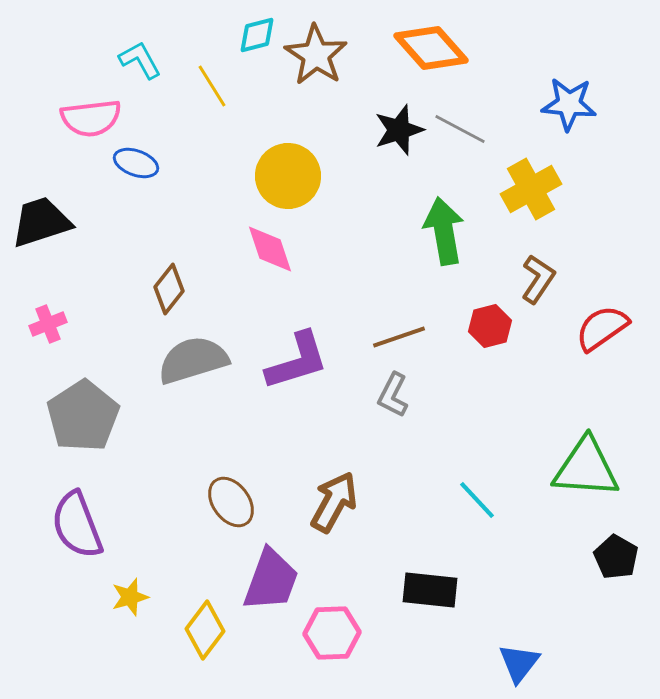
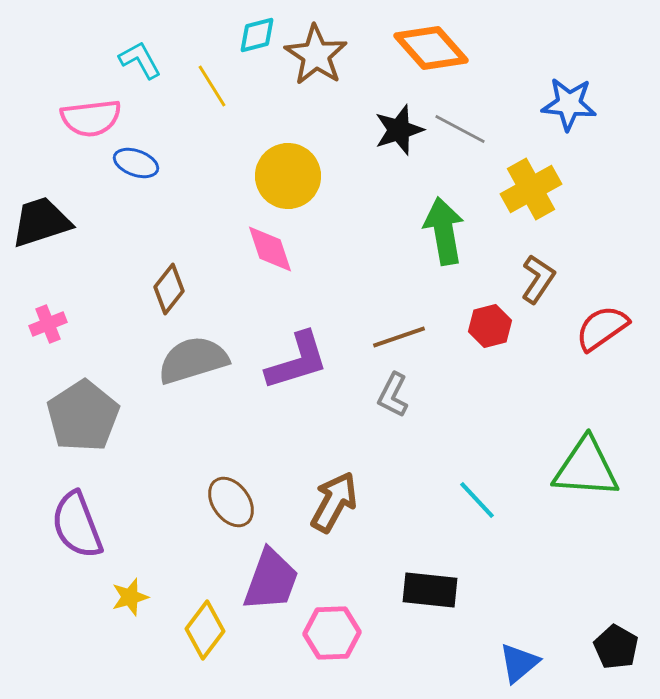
black pentagon: moved 90 px down
blue triangle: rotated 12 degrees clockwise
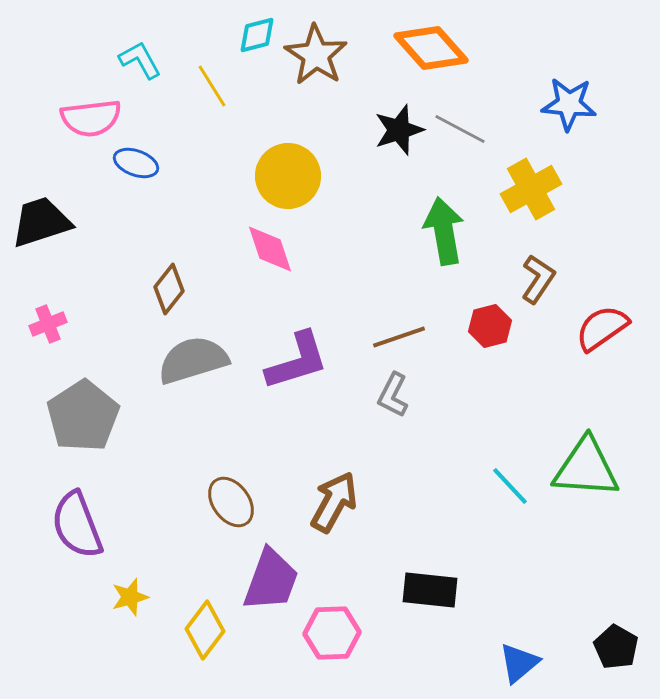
cyan line: moved 33 px right, 14 px up
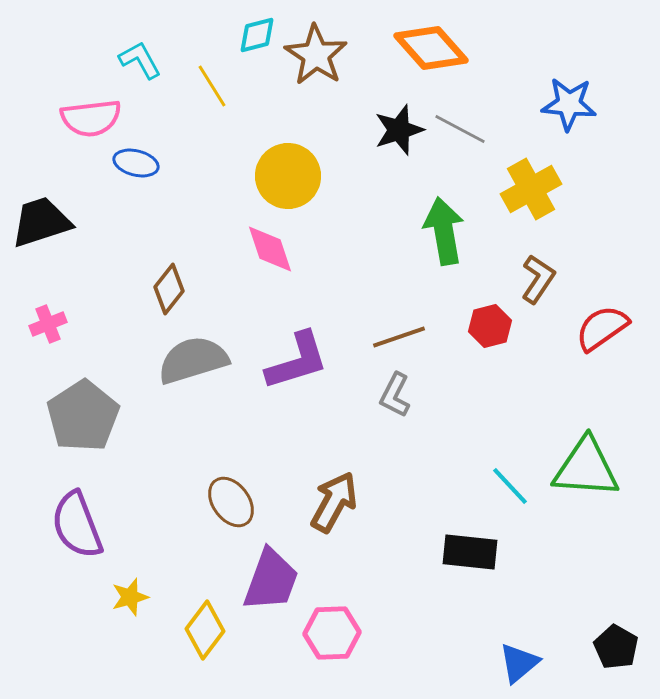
blue ellipse: rotated 6 degrees counterclockwise
gray L-shape: moved 2 px right
black rectangle: moved 40 px right, 38 px up
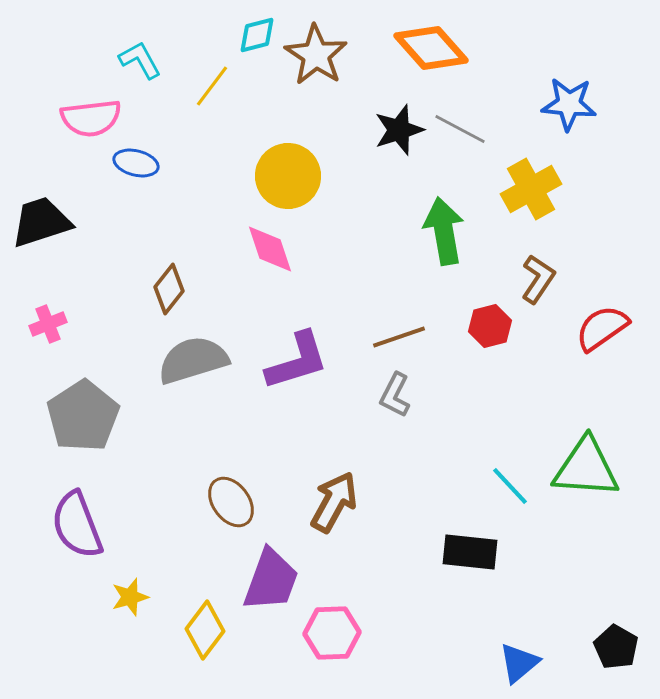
yellow line: rotated 69 degrees clockwise
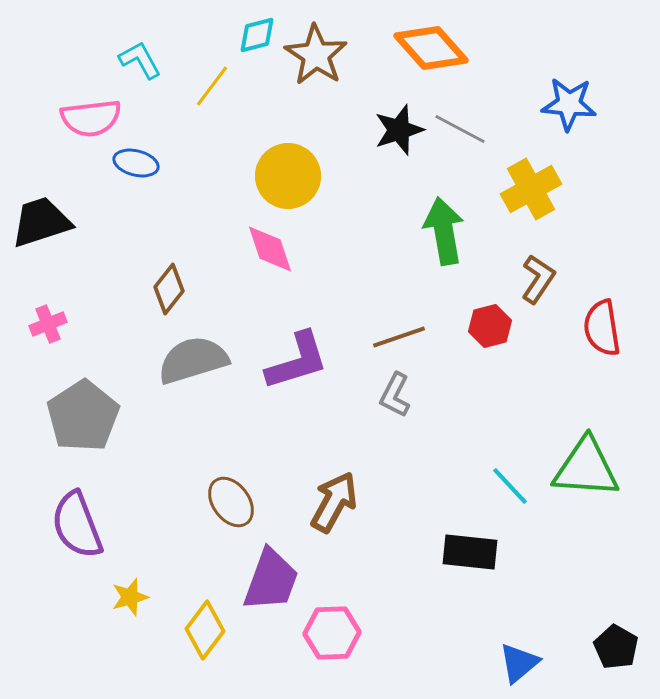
red semicircle: rotated 64 degrees counterclockwise
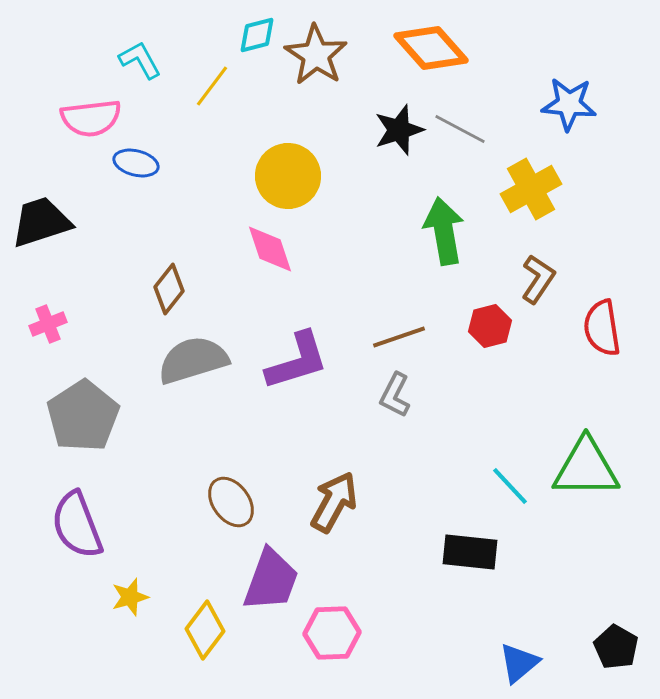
green triangle: rotated 4 degrees counterclockwise
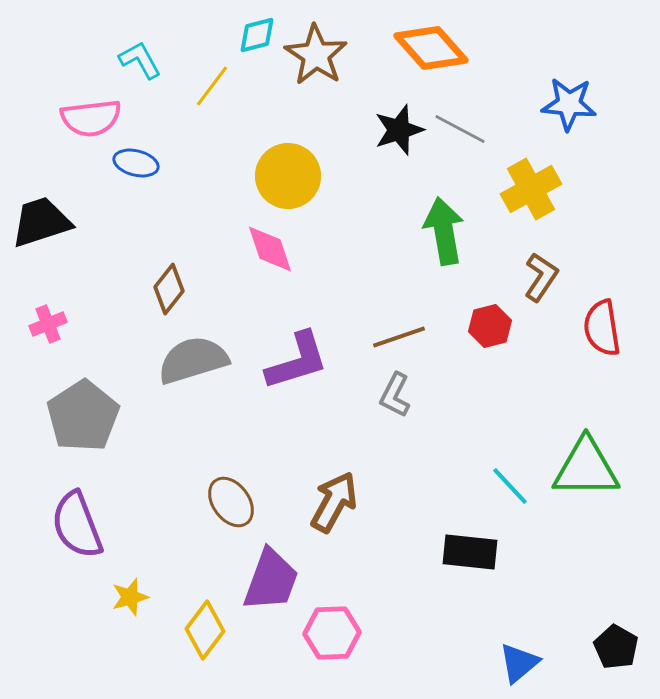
brown L-shape: moved 3 px right, 2 px up
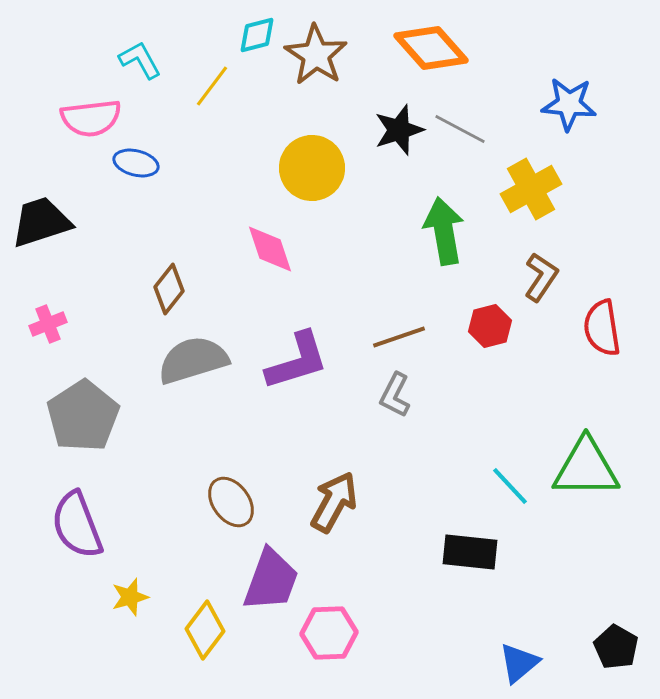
yellow circle: moved 24 px right, 8 px up
pink hexagon: moved 3 px left
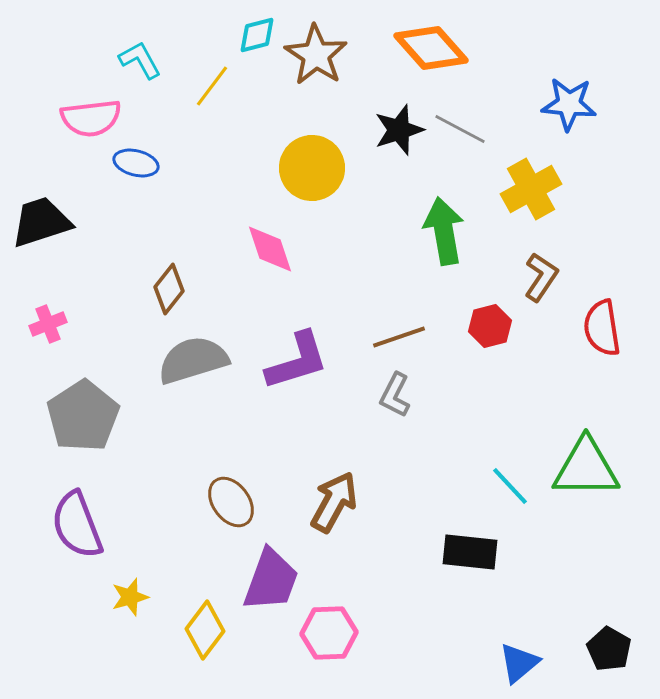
black pentagon: moved 7 px left, 2 px down
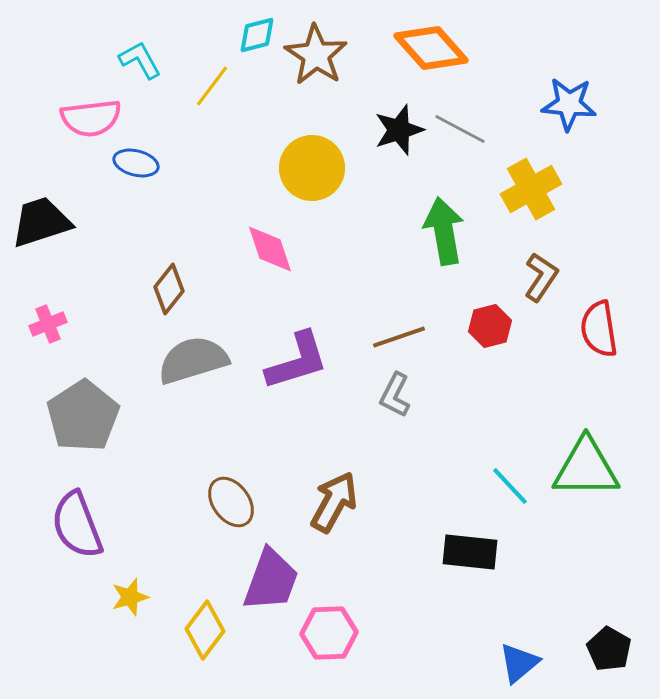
red semicircle: moved 3 px left, 1 px down
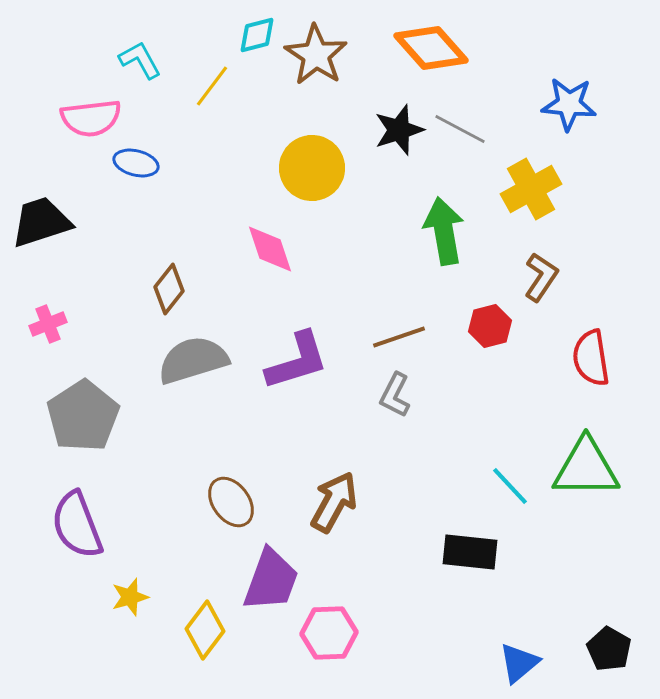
red semicircle: moved 8 px left, 29 px down
